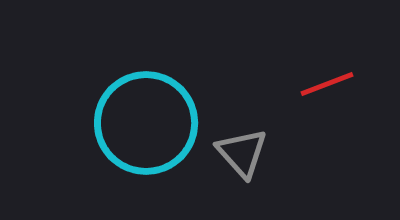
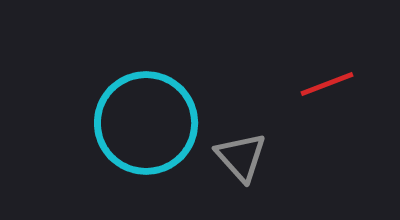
gray triangle: moved 1 px left, 4 px down
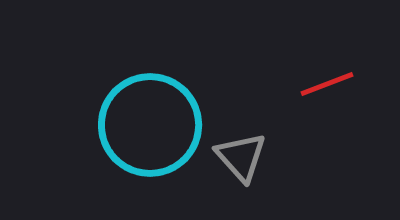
cyan circle: moved 4 px right, 2 px down
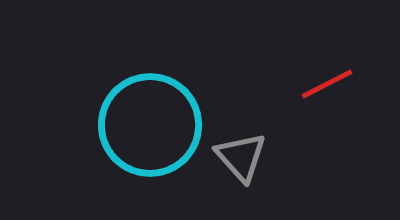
red line: rotated 6 degrees counterclockwise
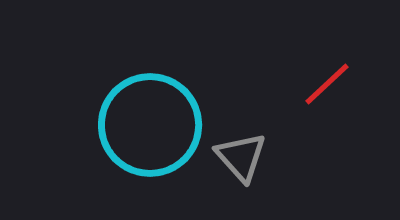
red line: rotated 16 degrees counterclockwise
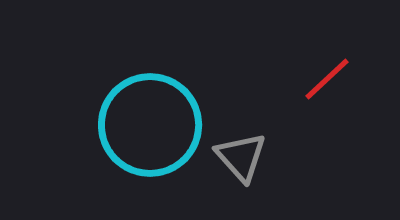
red line: moved 5 px up
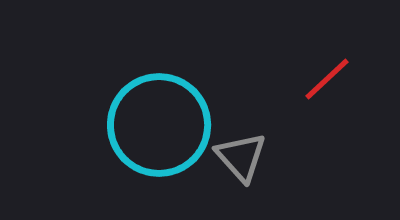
cyan circle: moved 9 px right
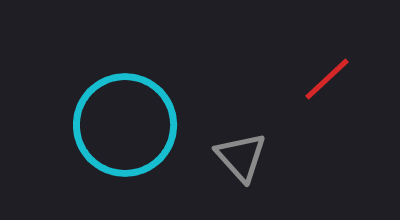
cyan circle: moved 34 px left
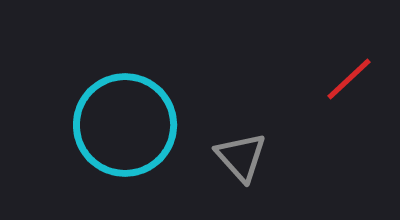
red line: moved 22 px right
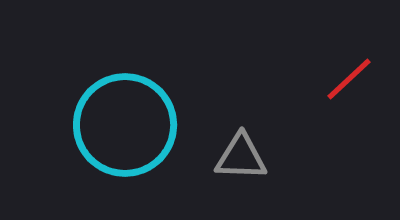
gray triangle: rotated 46 degrees counterclockwise
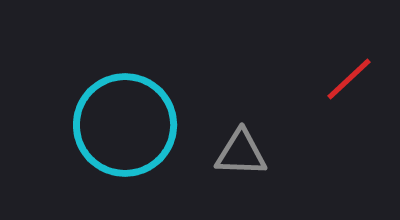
gray triangle: moved 4 px up
